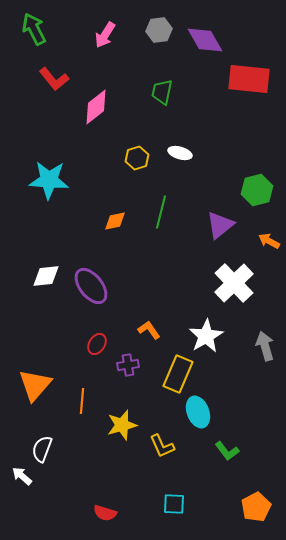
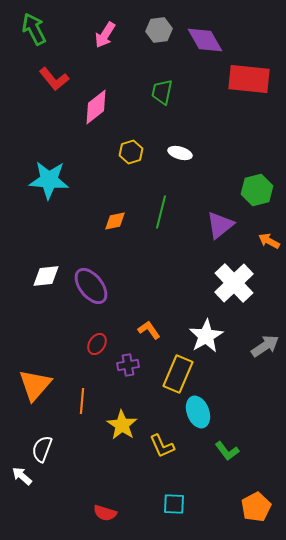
yellow hexagon: moved 6 px left, 6 px up
gray arrow: rotated 72 degrees clockwise
yellow star: rotated 24 degrees counterclockwise
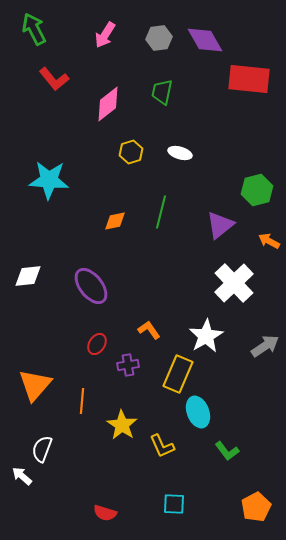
gray hexagon: moved 8 px down
pink diamond: moved 12 px right, 3 px up
white diamond: moved 18 px left
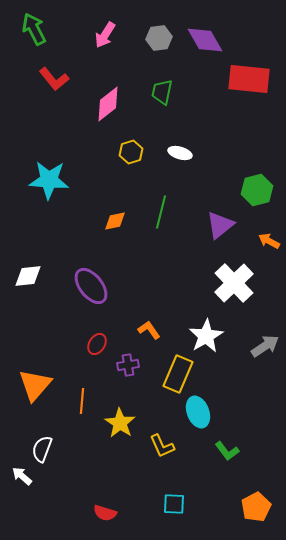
yellow star: moved 2 px left, 2 px up
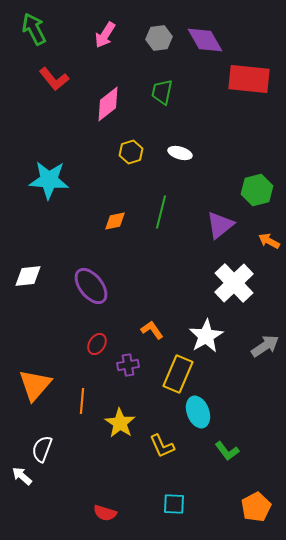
orange L-shape: moved 3 px right
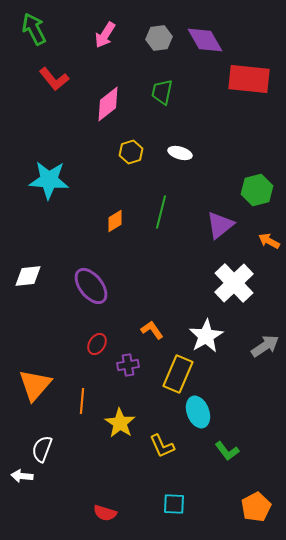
orange diamond: rotated 20 degrees counterclockwise
white arrow: rotated 35 degrees counterclockwise
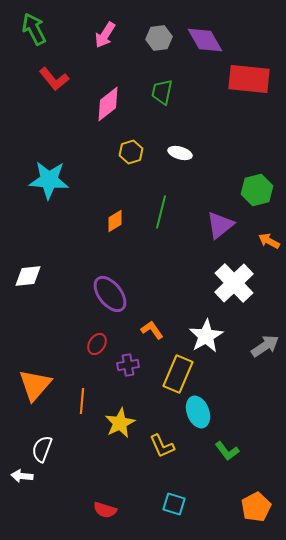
purple ellipse: moved 19 px right, 8 px down
yellow star: rotated 12 degrees clockwise
cyan square: rotated 15 degrees clockwise
red semicircle: moved 3 px up
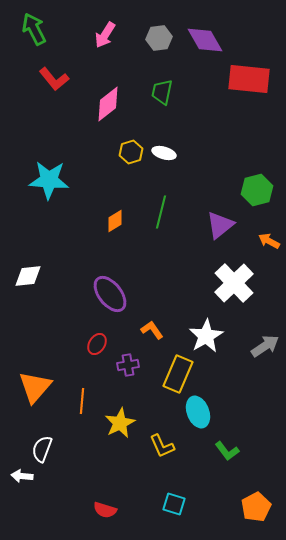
white ellipse: moved 16 px left
orange triangle: moved 2 px down
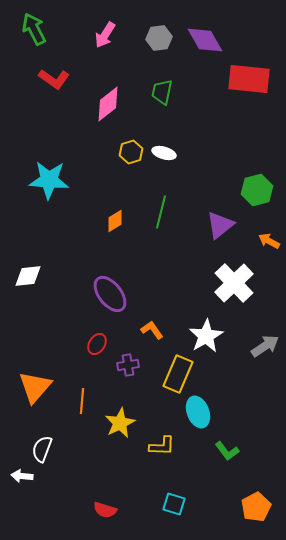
red L-shape: rotated 16 degrees counterclockwise
yellow L-shape: rotated 64 degrees counterclockwise
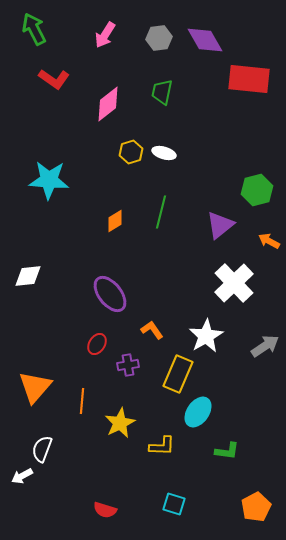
cyan ellipse: rotated 56 degrees clockwise
green L-shape: rotated 45 degrees counterclockwise
white arrow: rotated 35 degrees counterclockwise
